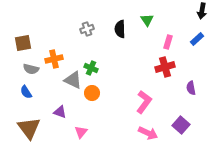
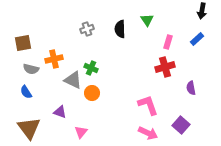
pink L-shape: moved 4 px right, 3 px down; rotated 55 degrees counterclockwise
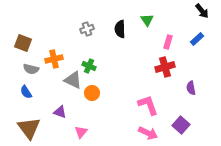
black arrow: rotated 49 degrees counterclockwise
brown square: rotated 30 degrees clockwise
green cross: moved 2 px left, 2 px up
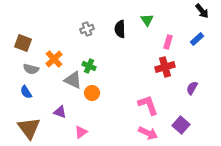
orange cross: rotated 30 degrees counterclockwise
purple semicircle: moved 1 px right; rotated 40 degrees clockwise
pink triangle: rotated 16 degrees clockwise
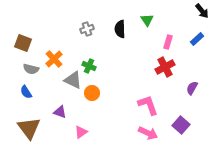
red cross: rotated 12 degrees counterclockwise
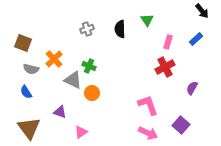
blue rectangle: moved 1 px left
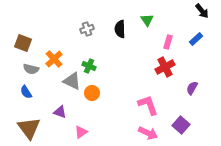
gray triangle: moved 1 px left, 1 px down
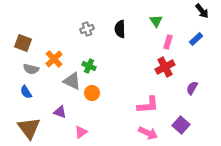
green triangle: moved 9 px right, 1 px down
pink L-shape: rotated 105 degrees clockwise
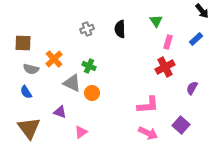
brown square: rotated 18 degrees counterclockwise
gray triangle: moved 2 px down
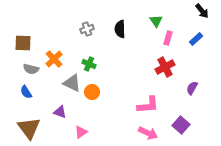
pink rectangle: moved 4 px up
green cross: moved 2 px up
orange circle: moved 1 px up
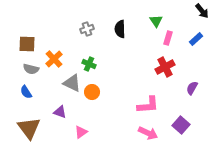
brown square: moved 4 px right, 1 px down
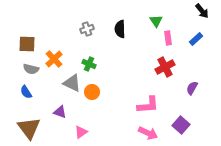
pink rectangle: rotated 24 degrees counterclockwise
